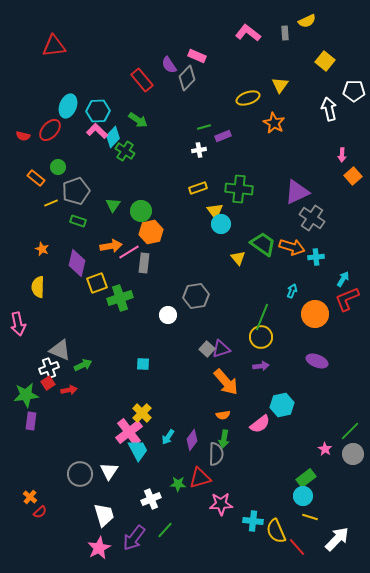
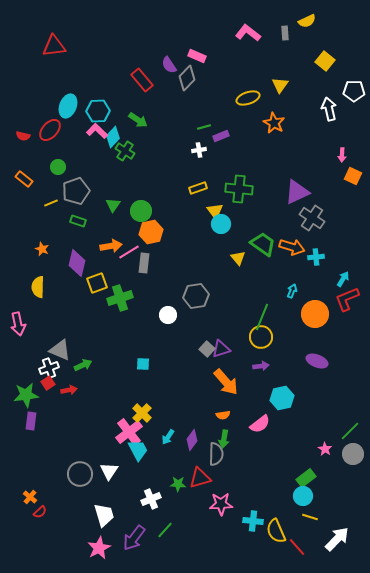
purple rectangle at (223, 136): moved 2 px left
orange square at (353, 176): rotated 24 degrees counterclockwise
orange rectangle at (36, 178): moved 12 px left, 1 px down
cyan hexagon at (282, 405): moved 7 px up
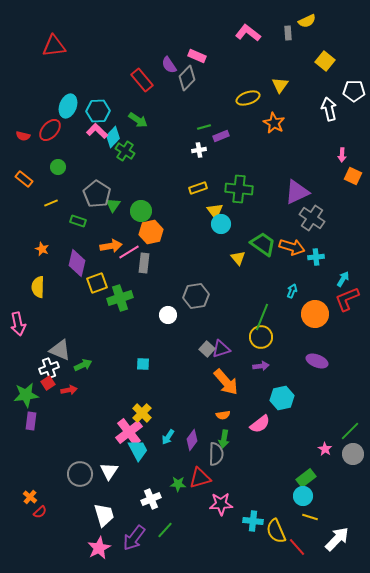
gray rectangle at (285, 33): moved 3 px right
gray pentagon at (76, 191): moved 21 px right, 3 px down; rotated 20 degrees counterclockwise
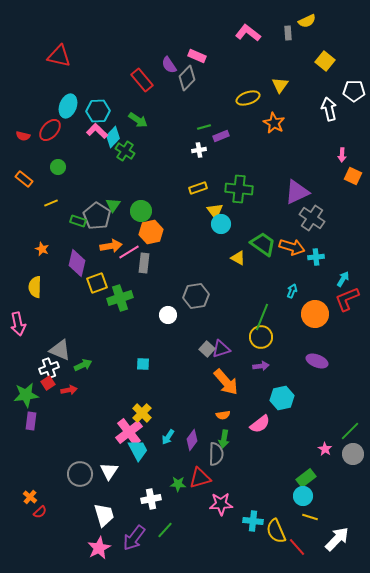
red triangle at (54, 46): moved 5 px right, 10 px down; rotated 20 degrees clockwise
gray pentagon at (97, 194): moved 22 px down
yellow triangle at (238, 258): rotated 21 degrees counterclockwise
yellow semicircle at (38, 287): moved 3 px left
white cross at (151, 499): rotated 12 degrees clockwise
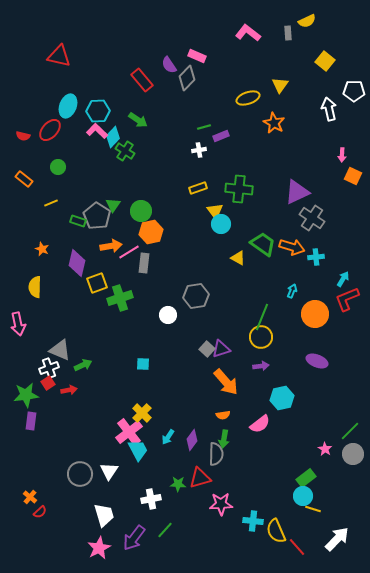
yellow line at (310, 517): moved 3 px right, 8 px up
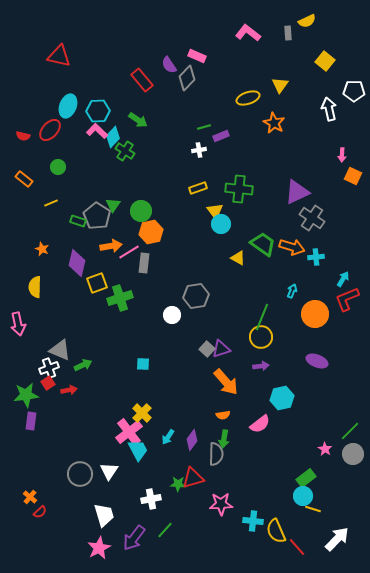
white circle at (168, 315): moved 4 px right
red triangle at (200, 478): moved 7 px left
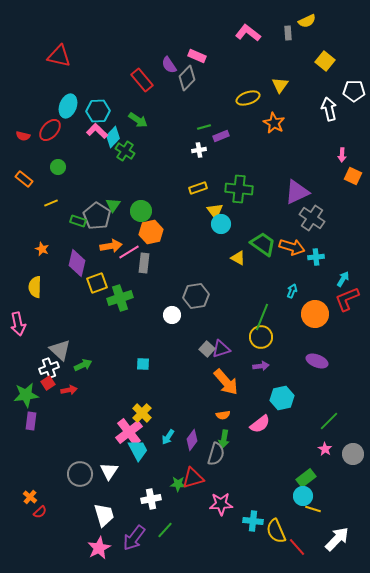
gray triangle at (60, 350): rotated 20 degrees clockwise
green line at (350, 431): moved 21 px left, 10 px up
gray semicircle at (216, 454): rotated 15 degrees clockwise
